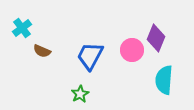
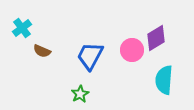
purple diamond: rotated 36 degrees clockwise
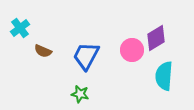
cyan cross: moved 2 px left
brown semicircle: moved 1 px right
blue trapezoid: moved 4 px left
cyan semicircle: moved 4 px up
green star: rotated 30 degrees counterclockwise
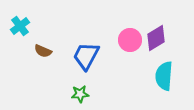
cyan cross: moved 2 px up
pink circle: moved 2 px left, 10 px up
green star: rotated 18 degrees counterclockwise
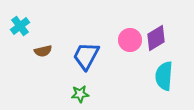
brown semicircle: rotated 36 degrees counterclockwise
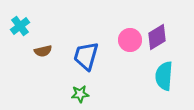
purple diamond: moved 1 px right, 1 px up
blue trapezoid: rotated 12 degrees counterclockwise
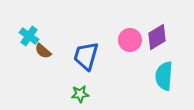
cyan cross: moved 9 px right, 10 px down; rotated 18 degrees counterclockwise
brown semicircle: rotated 54 degrees clockwise
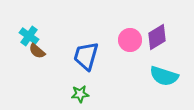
brown semicircle: moved 6 px left
cyan semicircle: rotated 76 degrees counterclockwise
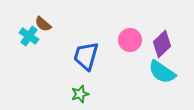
purple diamond: moved 5 px right, 7 px down; rotated 12 degrees counterclockwise
brown semicircle: moved 6 px right, 27 px up
cyan semicircle: moved 2 px left, 4 px up; rotated 16 degrees clockwise
green star: rotated 12 degrees counterclockwise
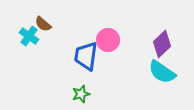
pink circle: moved 22 px left
blue trapezoid: rotated 8 degrees counterclockwise
green star: moved 1 px right
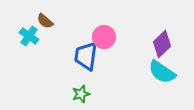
brown semicircle: moved 2 px right, 3 px up
pink circle: moved 4 px left, 3 px up
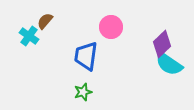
brown semicircle: rotated 90 degrees clockwise
pink circle: moved 7 px right, 10 px up
cyan semicircle: moved 7 px right, 8 px up
green star: moved 2 px right, 2 px up
